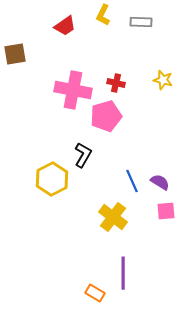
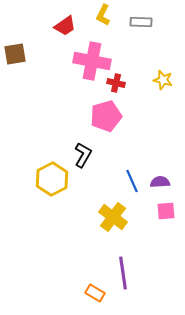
pink cross: moved 19 px right, 29 px up
purple semicircle: rotated 36 degrees counterclockwise
purple line: rotated 8 degrees counterclockwise
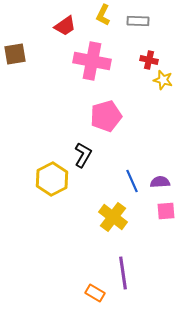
gray rectangle: moved 3 px left, 1 px up
red cross: moved 33 px right, 23 px up
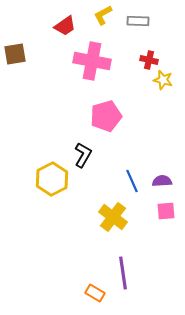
yellow L-shape: rotated 35 degrees clockwise
purple semicircle: moved 2 px right, 1 px up
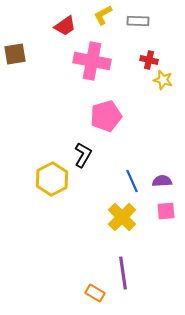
yellow cross: moved 9 px right; rotated 8 degrees clockwise
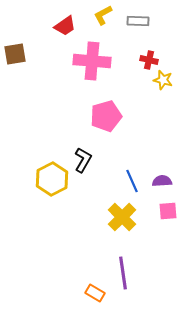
pink cross: rotated 6 degrees counterclockwise
black L-shape: moved 5 px down
pink square: moved 2 px right
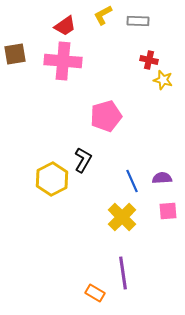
pink cross: moved 29 px left
purple semicircle: moved 3 px up
